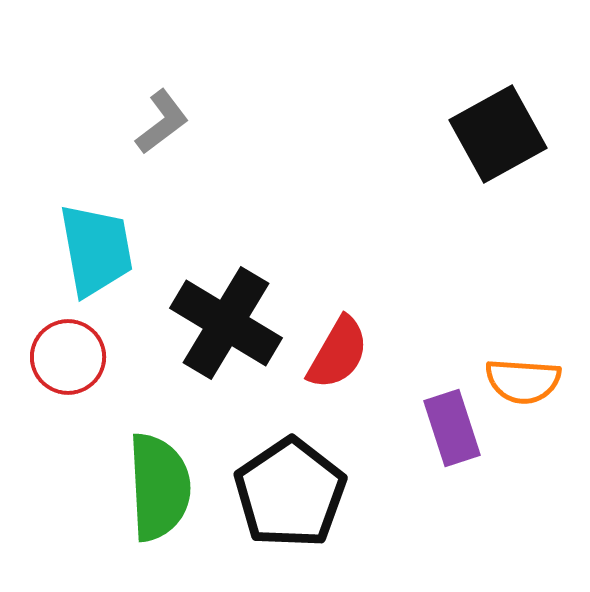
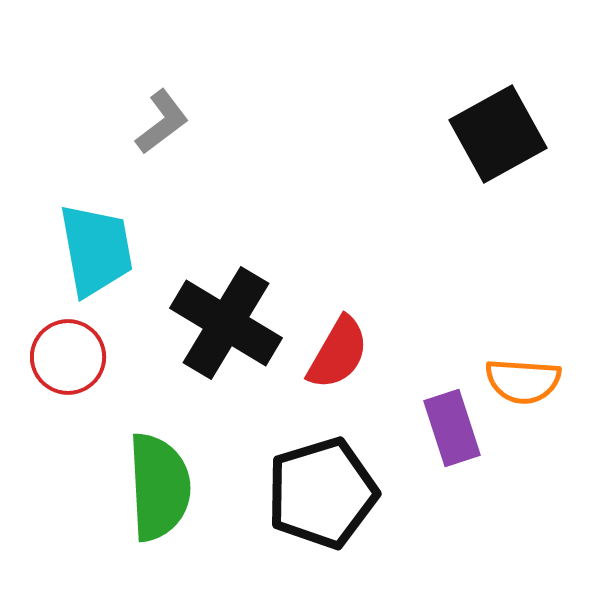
black pentagon: moved 32 px right; rotated 17 degrees clockwise
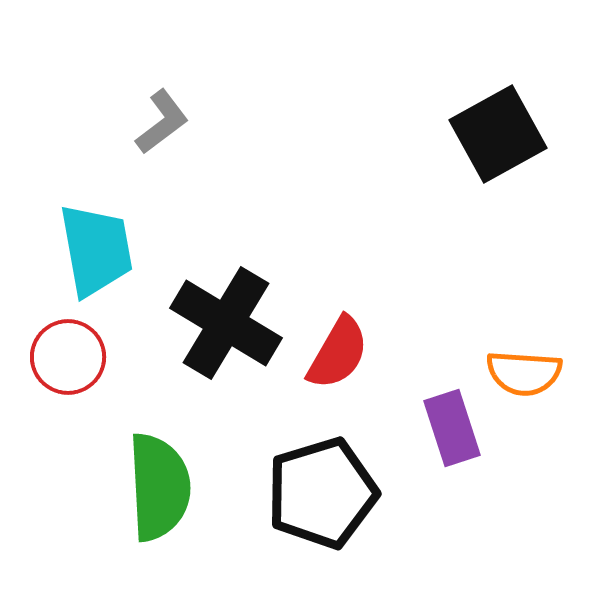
orange semicircle: moved 1 px right, 8 px up
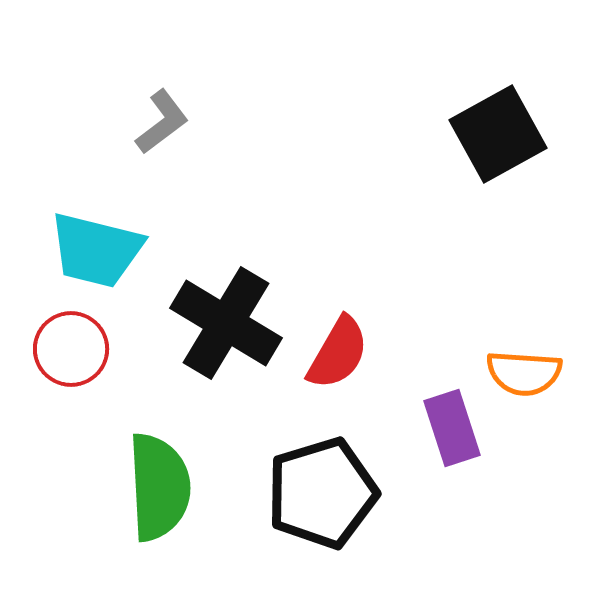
cyan trapezoid: rotated 114 degrees clockwise
red circle: moved 3 px right, 8 px up
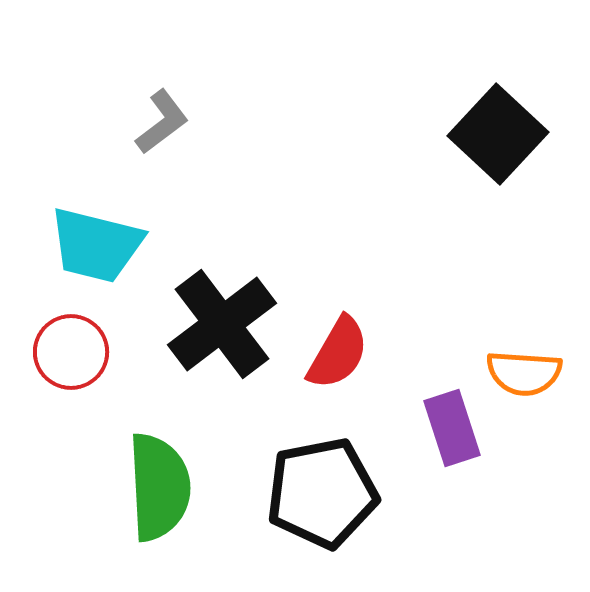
black square: rotated 18 degrees counterclockwise
cyan trapezoid: moved 5 px up
black cross: moved 4 px left, 1 px down; rotated 22 degrees clockwise
red circle: moved 3 px down
black pentagon: rotated 6 degrees clockwise
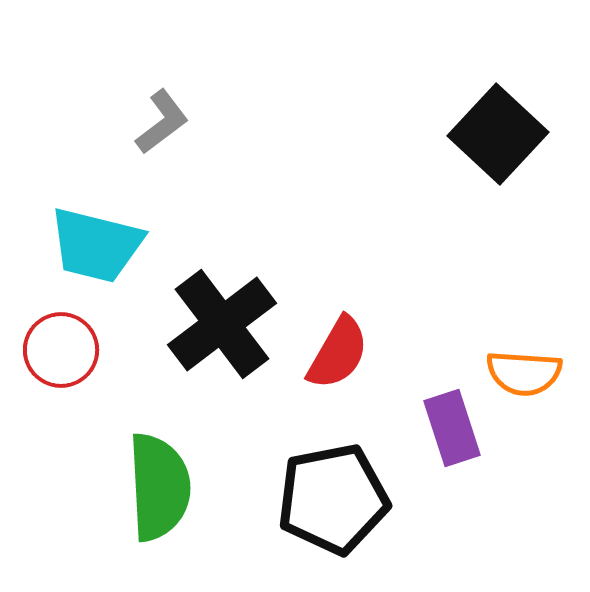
red circle: moved 10 px left, 2 px up
black pentagon: moved 11 px right, 6 px down
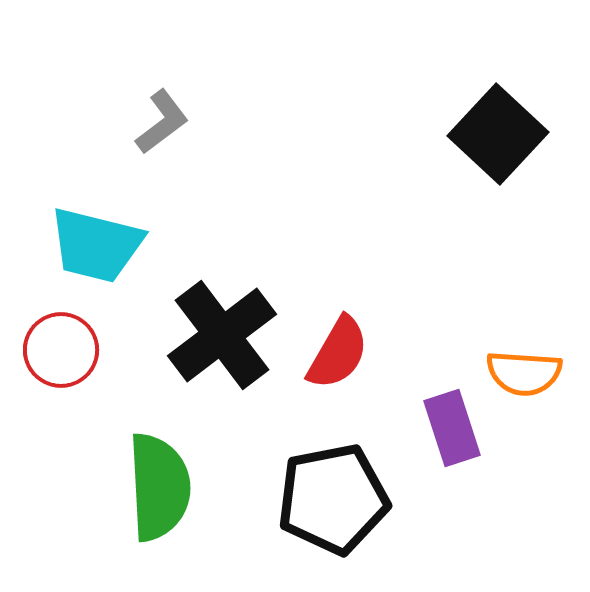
black cross: moved 11 px down
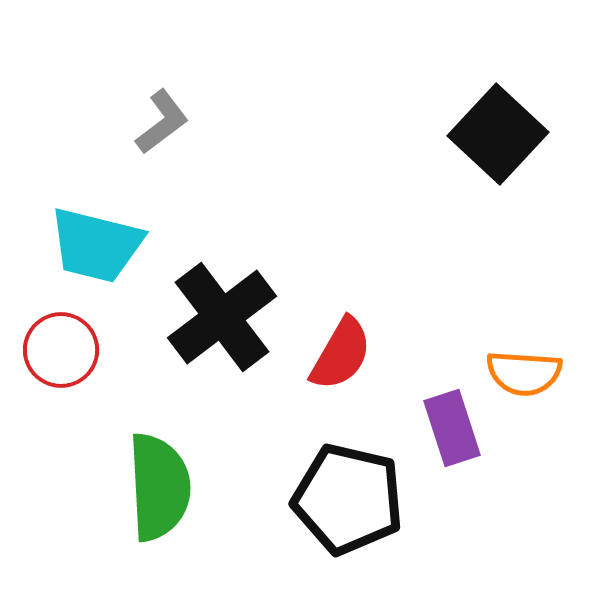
black cross: moved 18 px up
red semicircle: moved 3 px right, 1 px down
black pentagon: moved 15 px right; rotated 24 degrees clockwise
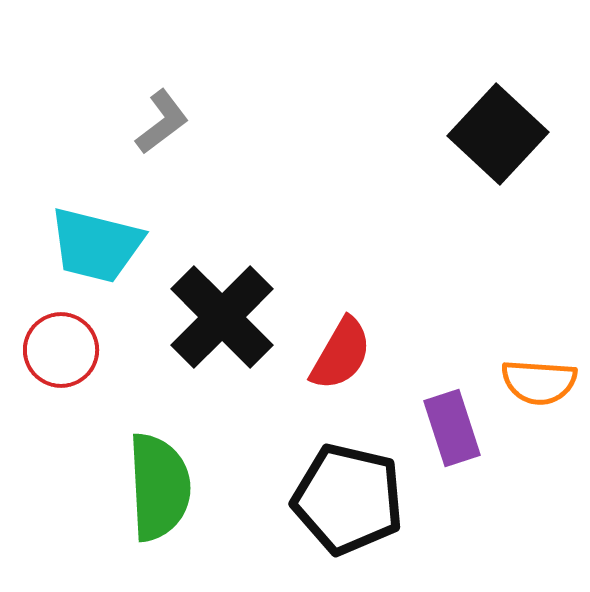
black cross: rotated 8 degrees counterclockwise
orange semicircle: moved 15 px right, 9 px down
